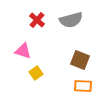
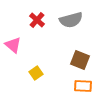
pink triangle: moved 10 px left, 6 px up; rotated 24 degrees clockwise
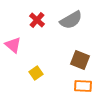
gray semicircle: rotated 15 degrees counterclockwise
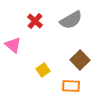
red cross: moved 2 px left, 1 px down
brown square: rotated 24 degrees clockwise
yellow square: moved 7 px right, 3 px up
orange rectangle: moved 12 px left
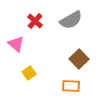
pink triangle: moved 3 px right, 1 px up
brown square: moved 1 px left, 1 px up
yellow square: moved 14 px left, 3 px down
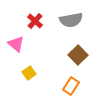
gray semicircle: rotated 20 degrees clockwise
brown square: moved 1 px left, 4 px up
orange rectangle: rotated 60 degrees counterclockwise
